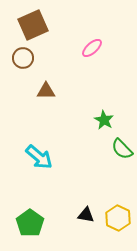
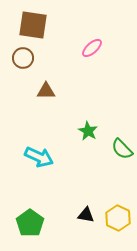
brown square: rotated 32 degrees clockwise
green star: moved 16 px left, 11 px down
cyan arrow: rotated 16 degrees counterclockwise
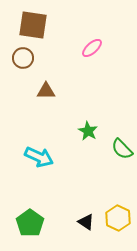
black triangle: moved 7 px down; rotated 24 degrees clockwise
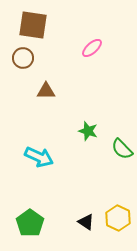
green star: rotated 12 degrees counterclockwise
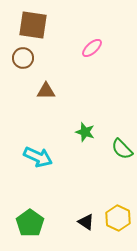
green star: moved 3 px left, 1 px down
cyan arrow: moved 1 px left
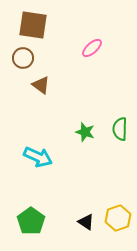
brown triangle: moved 5 px left, 6 px up; rotated 36 degrees clockwise
green semicircle: moved 2 px left, 20 px up; rotated 45 degrees clockwise
yellow hexagon: rotated 15 degrees clockwise
green pentagon: moved 1 px right, 2 px up
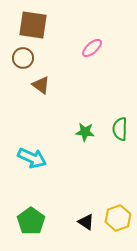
green star: rotated 12 degrees counterclockwise
cyan arrow: moved 6 px left, 1 px down
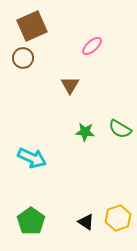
brown square: moved 1 px left, 1 px down; rotated 32 degrees counterclockwise
pink ellipse: moved 2 px up
brown triangle: moved 29 px right; rotated 24 degrees clockwise
green semicircle: rotated 60 degrees counterclockwise
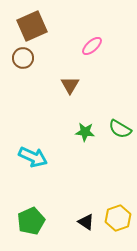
cyan arrow: moved 1 px right, 1 px up
green pentagon: rotated 12 degrees clockwise
